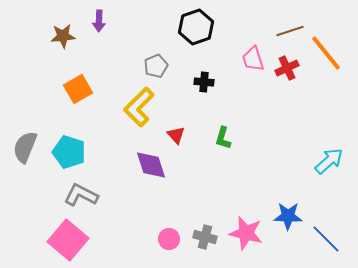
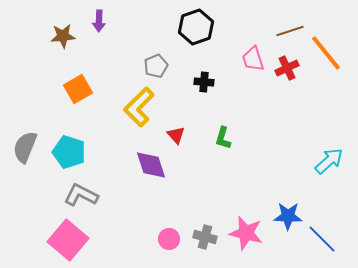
blue line: moved 4 px left
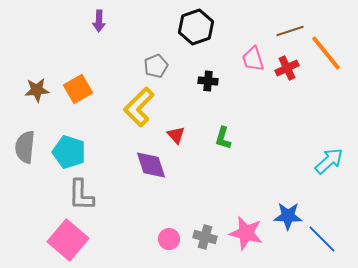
brown star: moved 26 px left, 54 px down
black cross: moved 4 px right, 1 px up
gray semicircle: rotated 16 degrees counterclockwise
gray L-shape: rotated 116 degrees counterclockwise
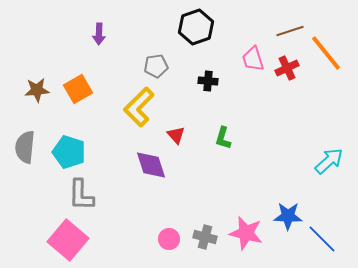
purple arrow: moved 13 px down
gray pentagon: rotated 15 degrees clockwise
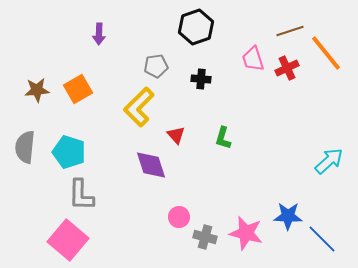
black cross: moved 7 px left, 2 px up
pink circle: moved 10 px right, 22 px up
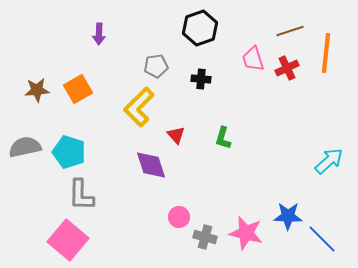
black hexagon: moved 4 px right, 1 px down
orange line: rotated 45 degrees clockwise
gray semicircle: rotated 72 degrees clockwise
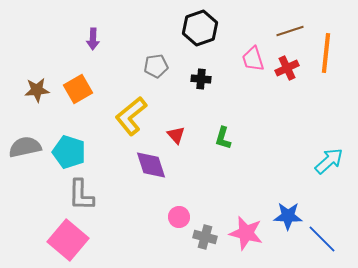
purple arrow: moved 6 px left, 5 px down
yellow L-shape: moved 8 px left, 9 px down; rotated 6 degrees clockwise
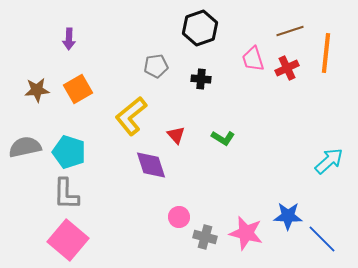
purple arrow: moved 24 px left
green L-shape: rotated 75 degrees counterclockwise
gray L-shape: moved 15 px left, 1 px up
